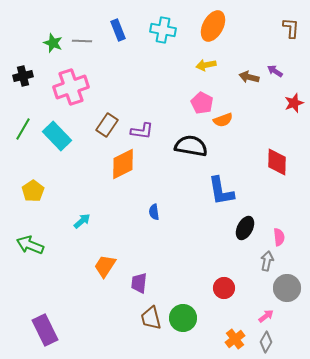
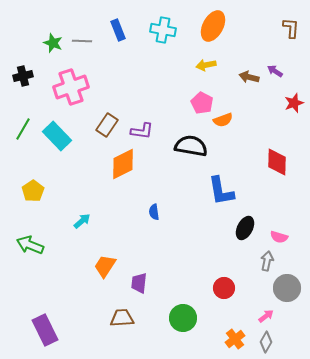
pink semicircle: rotated 114 degrees clockwise
brown trapezoid: moved 29 px left; rotated 100 degrees clockwise
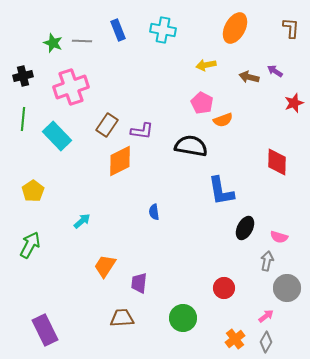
orange ellipse: moved 22 px right, 2 px down
green line: moved 10 px up; rotated 25 degrees counterclockwise
orange diamond: moved 3 px left, 3 px up
green arrow: rotated 96 degrees clockwise
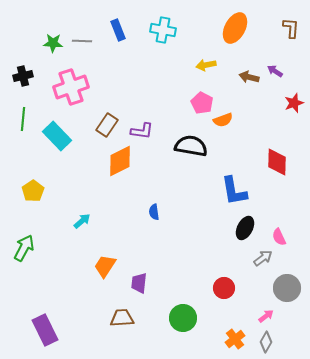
green star: rotated 18 degrees counterclockwise
blue L-shape: moved 13 px right
pink semicircle: rotated 48 degrees clockwise
green arrow: moved 6 px left, 3 px down
gray arrow: moved 4 px left, 3 px up; rotated 42 degrees clockwise
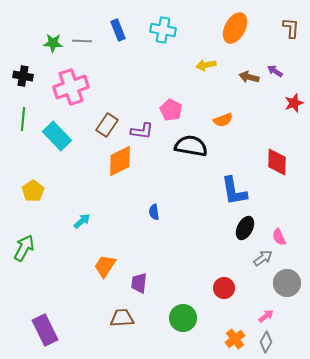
black cross: rotated 24 degrees clockwise
pink pentagon: moved 31 px left, 7 px down
gray circle: moved 5 px up
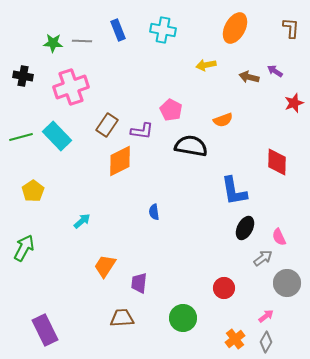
green line: moved 2 px left, 18 px down; rotated 70 degrees clockwise
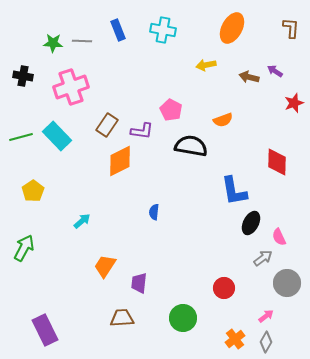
orange ellipse: moved 3 px left
blue semicircle: rotated 14 degrees clockwise
black ellipse: moved 6 px right, 5 px up
